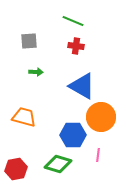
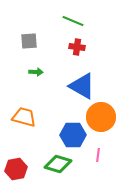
red cross: moved 1 px right, 1 px down
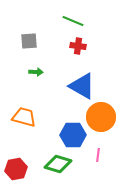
red cross: moved 1 px right, 1 px up
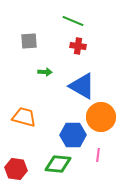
green arrow: moved 9 px right
green diamond: rotated 12 degrees counterclockwise
red hexagon: rotated 20 degrees clockwise
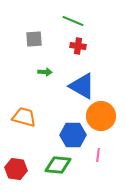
gray square: moved 5 px right, 2 px up
orange circle: moved 1 px up
green diamond: moved 1 px down
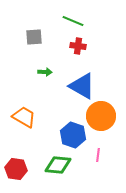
gray square: moved 2 px up
orange trapezoid: rotated 15 degrees clockwise
blue hexagon: rotated 20 degrees clockwise
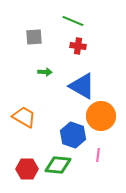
red hexagon: moved 11 px right; rotated 10 degrees counterclockwise
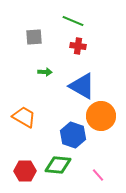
pink line: moved 20 px down; rotated 48 degrees counterclockwise
red hexagon: moved 2 px left, 2 px down
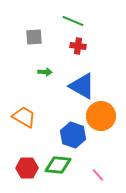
red hexagon: moved 2 px right, 3 px up
